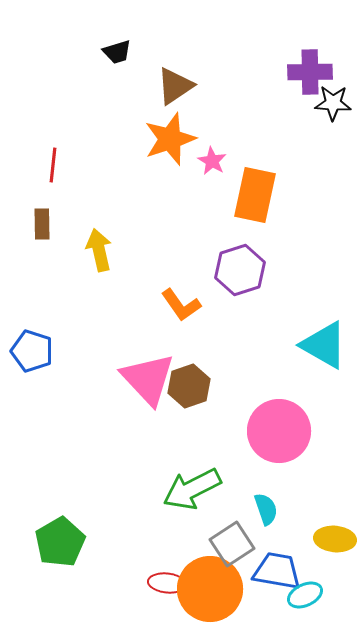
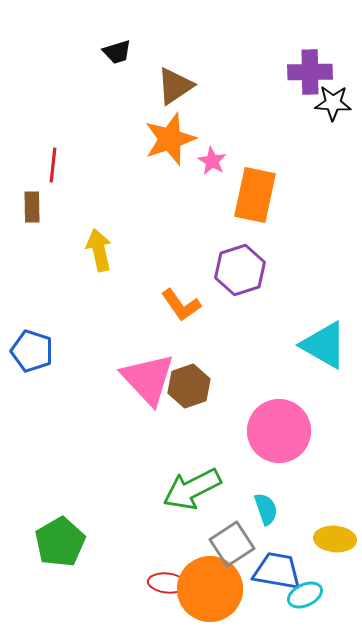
brown rectangle: moved 10 px left, 17 px up
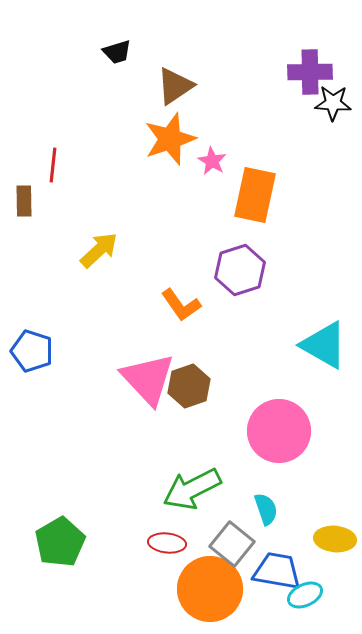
brown rectangle: moved 8 px left, 6 px up
yellow arrow: rotated 60 degrees clockwise
gray square: rotated 18 degrees counterclockwise
red ellipse: moved 40 px up
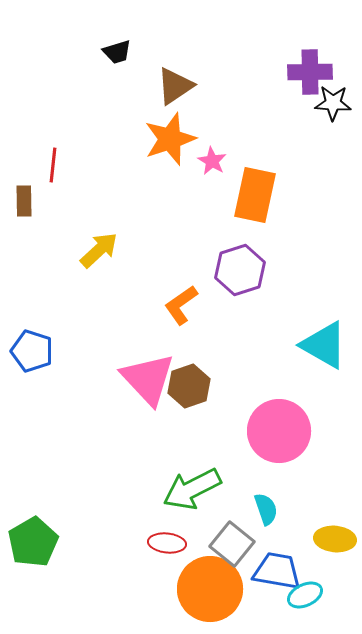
orange L-shape: rotated 90 degrees clockwise
green pentagon: moved 27 px left
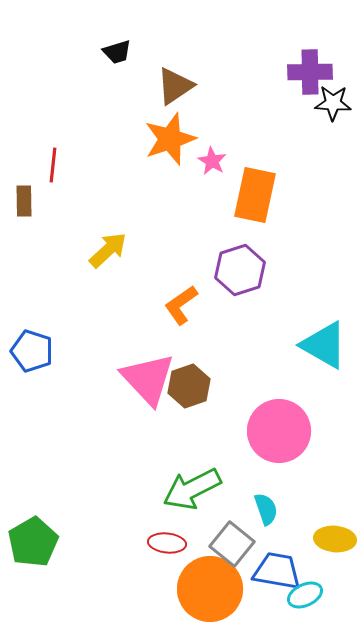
yellow arrow: moved 9 px right
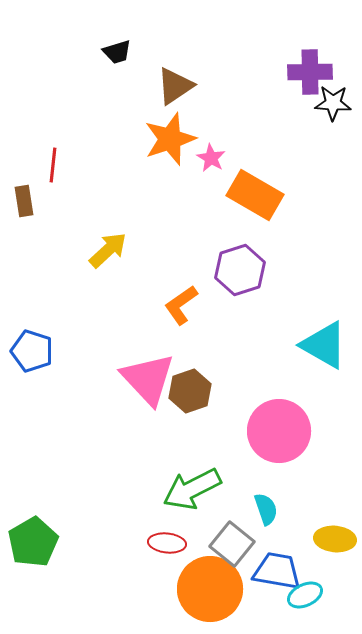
pink star: moved 1 px left, 3 px up
orange rectangle: rotated 72 degrees counterclockwise
brown rectangle: rotated 8 degrees counterclockwise
brown hexagon: moved 1 px right, 5 px down
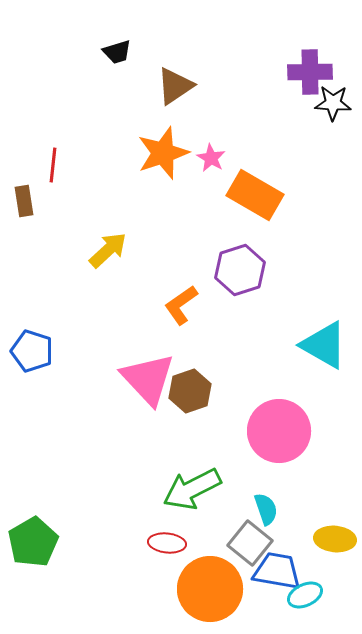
orange star: moved 7 px left, 14 px down
gray square: moved 18 px right, 1 px up
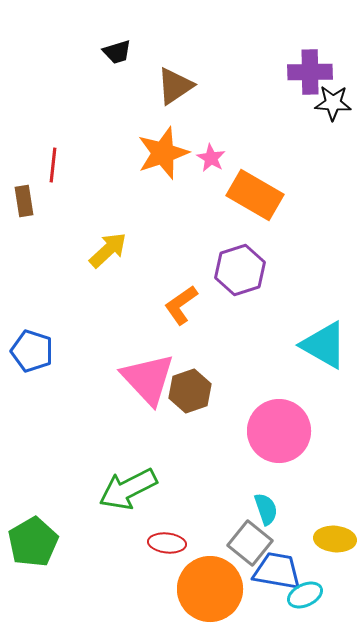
green arrow: moved 64 px left
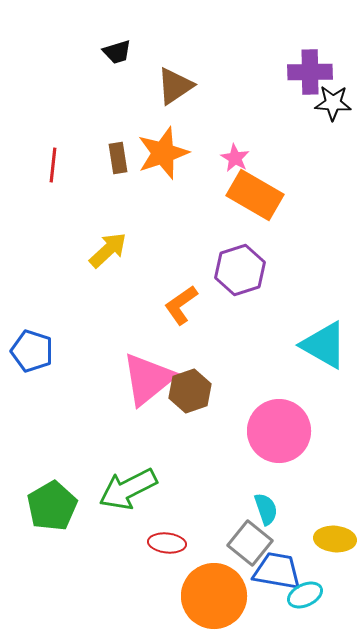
pink star: moved 24 px right
brown rectangle: moved 94 px right, 43 px up
pink triangle: rotated 34 degrees clockwise
green pentagon: moved 19 px right, 36 px up
orange circle: moved 4 px right, 7 px down
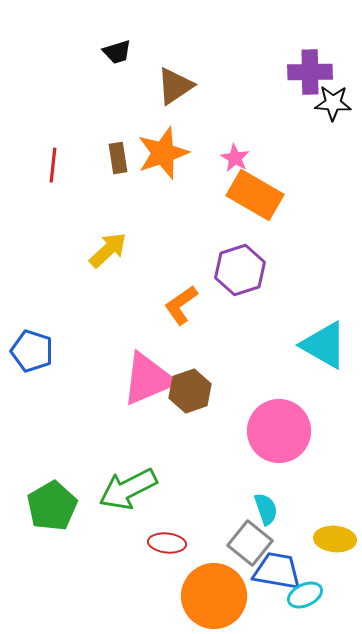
pink triangle: rotated 16 degrees clockwise
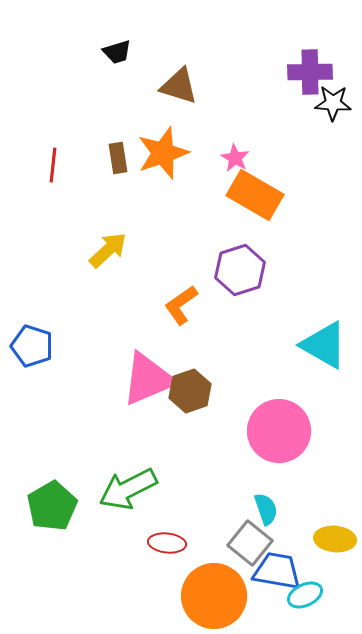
brown triangle: moved 4 px right; rotated 51 degrees clockwise
blue pentagon: moved 5 px up
